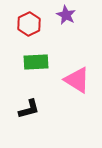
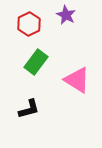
green rectangle: rotated 50 degrees counterclockwise
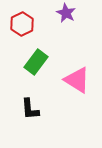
purple star: moved 2 px up
red hexagon: moved 7 px left
black L-shape: moved 1 px right; rotated 100 degrees clockwise
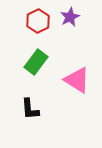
purple star: moved 4 px right, 4 px down; rotated 18 degrees clockwise
red hexagon: moved 16 px right, 3 px up
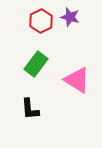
purple star: rotated 30 degrees counterclockwise
red hexagon: moved 3 px right
green rectangle: moved 2 px down
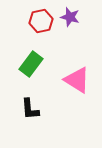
red hexagon: rotated 15 degrees clockwise
green rectangle: moved 5 px left
